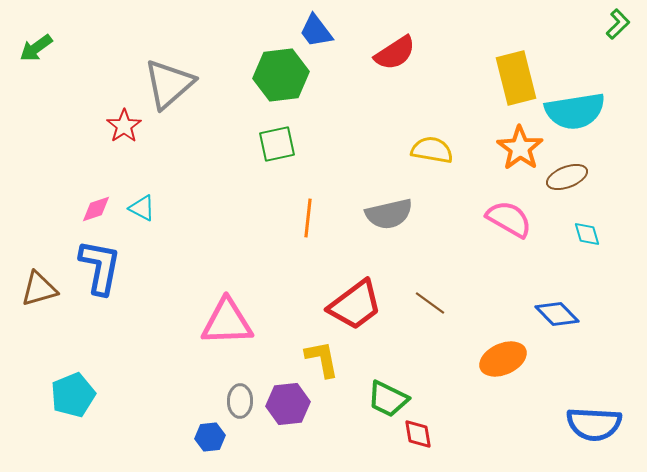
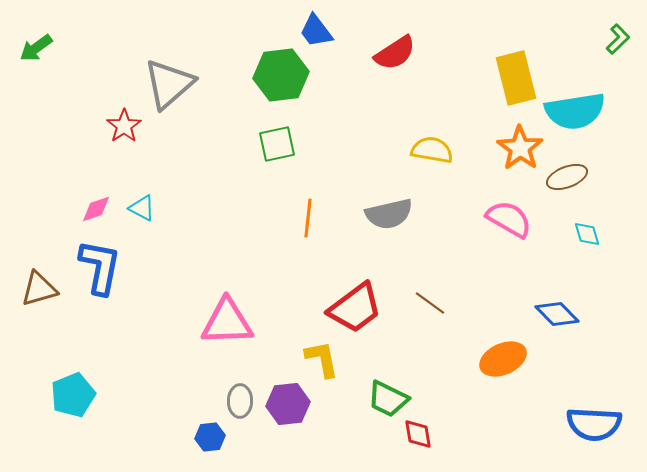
green L-shape: moved 15 px down
red trapezoid: moved 3 px down
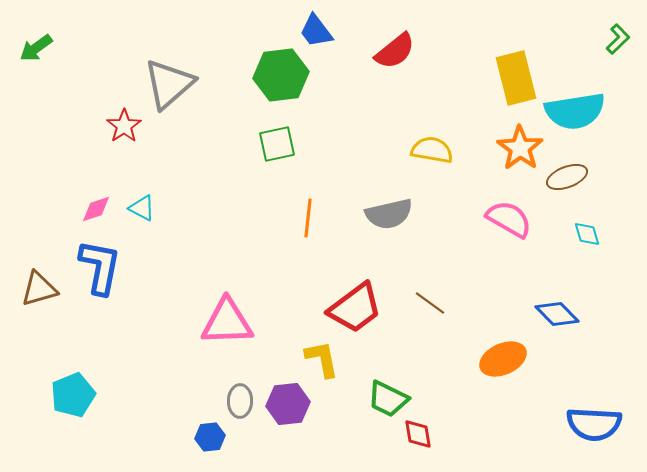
red semicircle: moved 2 px up; rotated 6 degrees counterclockwise
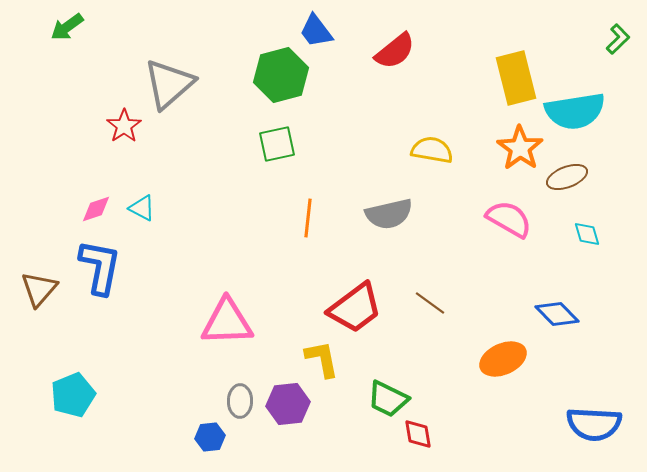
green arrow: moved 31 px right, 21 px up
green hexagon: rotated 8 degrees counterclockwise
brown triangle: rotated 33 degrees counterclockwise
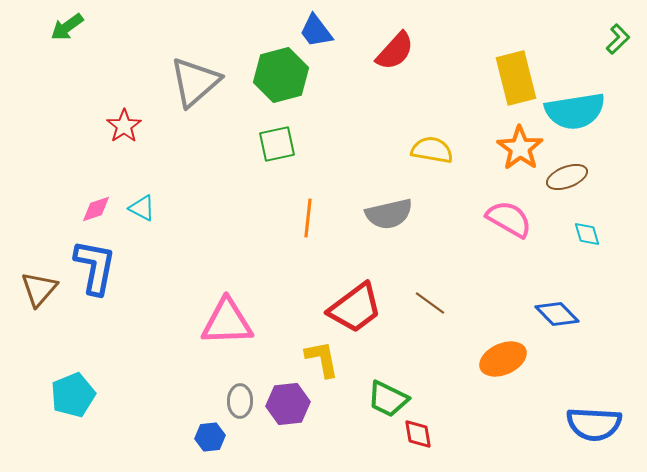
red semicircle: rotated 9 degrees counterclockwise
gray triangle: moved 26 px right, 2 px up
blue L-shape: moved 5 px left
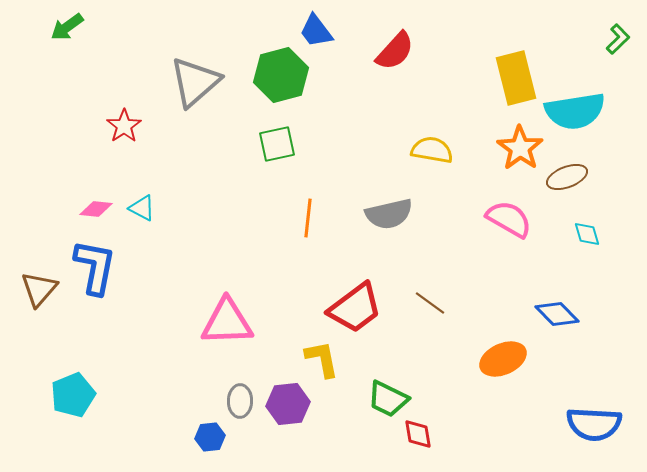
pink diamond: rotated 24 degrees clockwise
